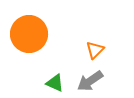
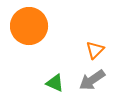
orange circle: moved 8 px up
gray arrow: moved 2 px right, 1 px up
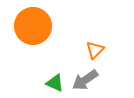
orange circle: moved 4 px right
gray arrow: moved 7 px left
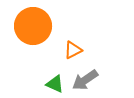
orange triangle: moved 22 px left; rotated 18 degrees clockwise
green triangle: moved 1 px down
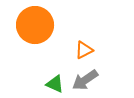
orange circle: moved 2 px right, 1 px up
orange triangle: moved 11 px right
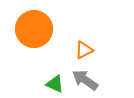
orange circle: moved 1 px left, 4 px down
gray arrow: rotated 68 degrees clockwise
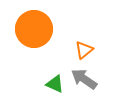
orange triangle: rotated 12 degrees counterclockwise
gray arrow: moved 1 px left, 1 px up
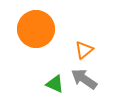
orange circle: moved 2 px right
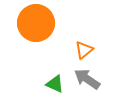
orange circle: moved 6 px up
gray arrow: moved 3 px right
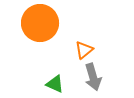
orange circle: moved 4 px right
gray arrow: moved 6 px right, 2 px up; rotated 140 degrees counterclockwise
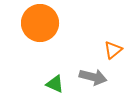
orange triangle: moved 29 px right
gray arrow: rotated 60 degrees counterclockwise
